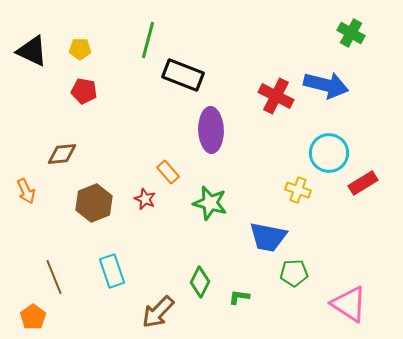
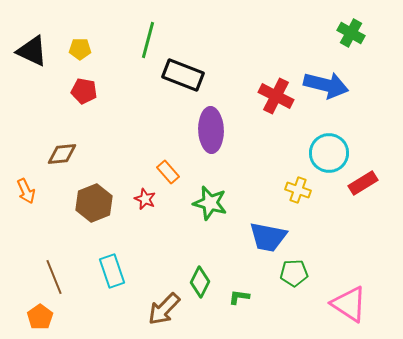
brown arrow: moved 6 px right, 3 px up
orange pentagon: moved 7 px right
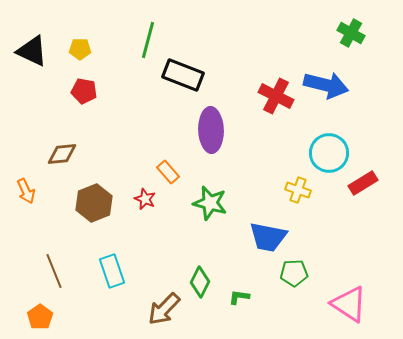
brown line: moved 6 px up
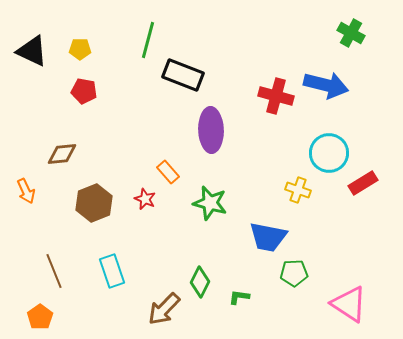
red cross: rotated 12 degrees counterclockwise
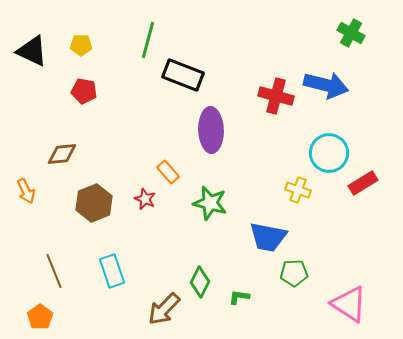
yellow pentagon: moved 1 px right, 4 px up
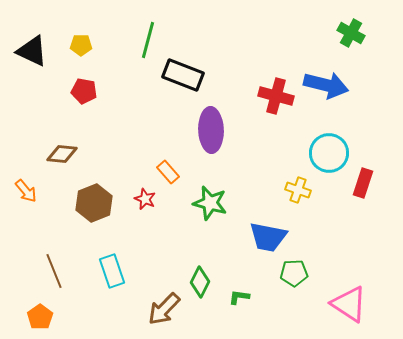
brown diamond: rotated 12 degrees clockwise
red rectangle: rotated 40 degrees counterclockwise
orange arrow: rotated 15 degrees counterclockwise
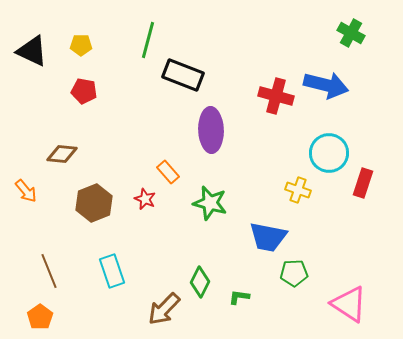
brown line: moved 5 px left
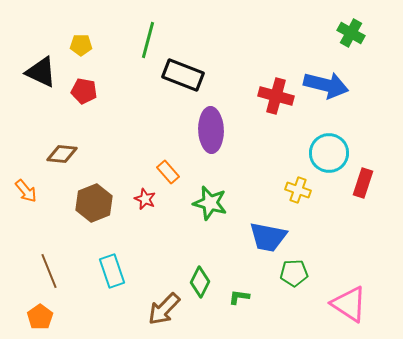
black triangle: moved 9 px right, 21 px down
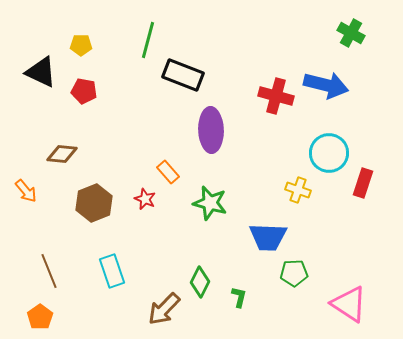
blue trapezoid: rotated 9 degrees counterclockwise
green L-shape: rotated 95 degrees clockwise
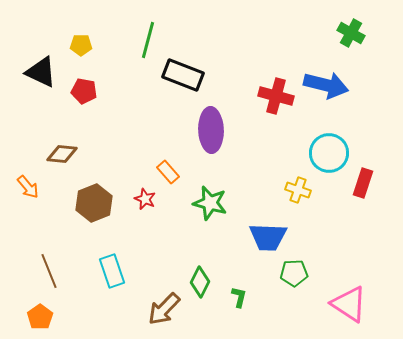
orange arrow: moved 2 px right, 4 px up
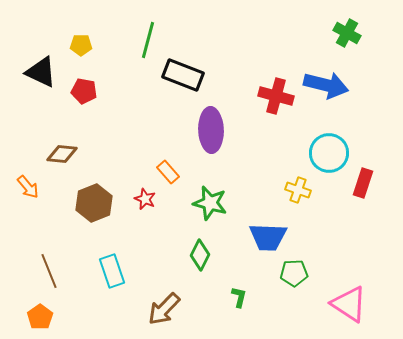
green cross: moved 4 px left
green diamond: moved 27 px up
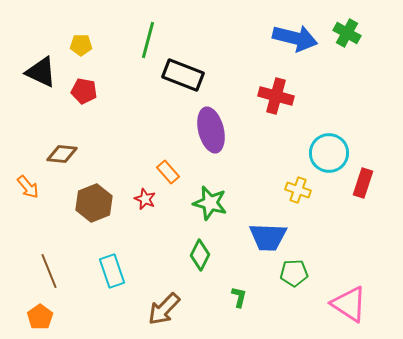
blue arrow: moved 31 px left, 47 px up
purple ellipse: rotated 12 degrees counterclockwise
